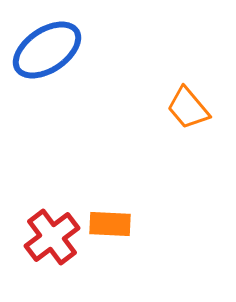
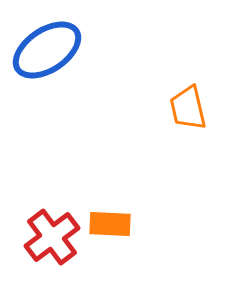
orange trapezoid: rotated 27 degrees clockwise
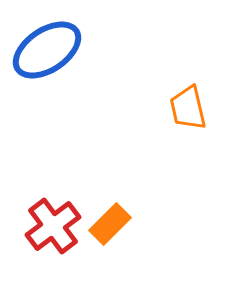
orange rectangle: rotated 48 degrees counterclockwise
red cross: moved 1 px right, 11 px up
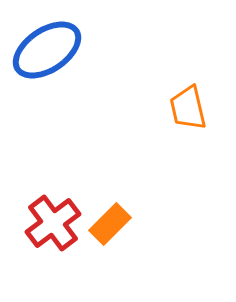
red cross: moved 3 px up
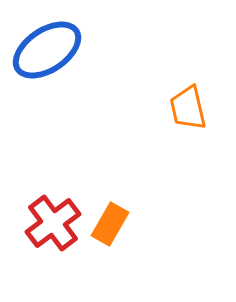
orange rectangle: rotated 15 degrees counterclockwise
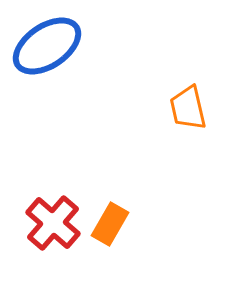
blue ellipse: moved 4 px up
red cross: rotated 12 degrees counterclockwise
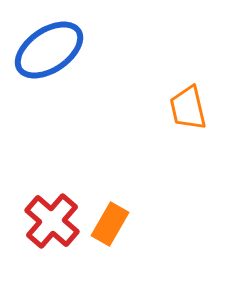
blue ellipse: moved 2 px right, 4 px down
red cross: moved 1 px left, 2 px up
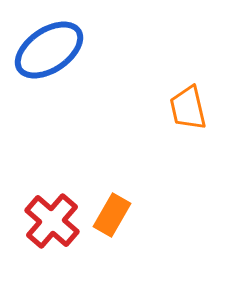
orange rectangle: moved 2 px right, 9 px up
